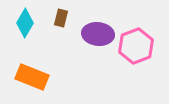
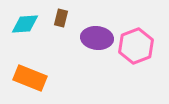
cyan diamond: moved 1 px down; rotated 56 degrees clockwise
purple ellipse: moved 1 px left, 4 px down
orange rectangle: moved 2 px left, 1 px down
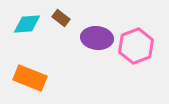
brown rectangle: rotated 66 degrees counterclockwise
cyan diamond: moved 2 px right
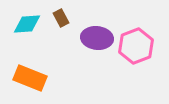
brown rectangle: rotated 24 degrees clockwise
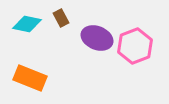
cyan diamond: rotated 16 degrees clockwise
purple ellipse: rotated 16 degrees clockwise
pink hexagon: moved 1 px left
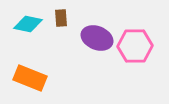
brown rectangle: rotated 24 degrees clockwise
cyan diamond: moved 1 px right
pink hexagon: rotated 20 degrees clockwise
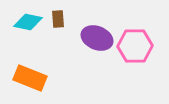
brown rectangle: moved 3 px left, 1 px down
cyan diamond: moved 2 px up
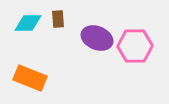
cyan diamond: moved 1 px down; rotated 12 degrees counterclockwise
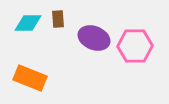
purple ellipse: moved 3 px left
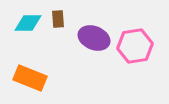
pink hexagon: rotated 8 degrees counterclockwise
